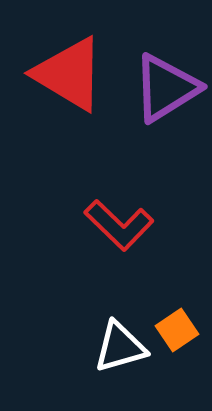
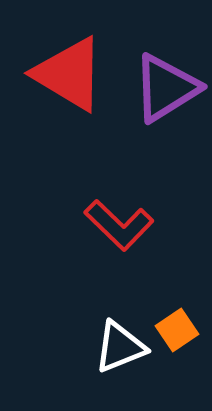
white triangle: rotated 6 degrees counterclockwise
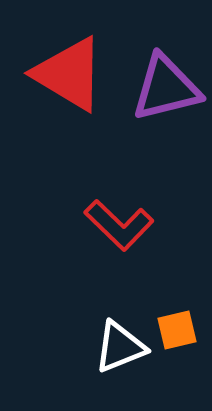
purple triangle: rotated 18 degrees clockwise
orange square: rotated 21 degrees clockwise
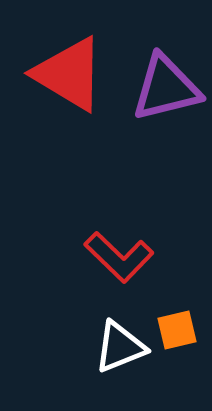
red L-shape: moved 32 px down
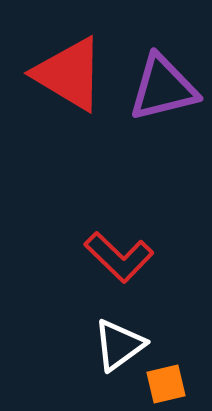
purple triangle: moved 3 px left
orange square: moved 11 px left, 54 px down
white triangle: moved 1 px left, 2 px up; rotated 14 degrees counterclockwise
